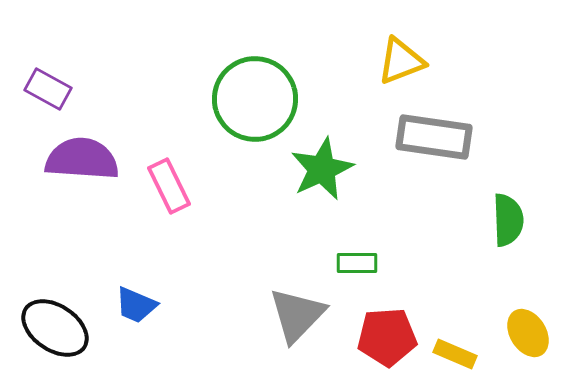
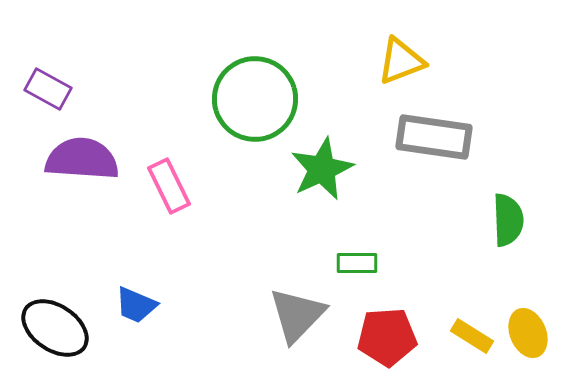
yellow ellipse: rotated 9 degrees clockwise
yellow rectangle: moved 17 px right, 18 px up; rotated 9 degrees clockwise
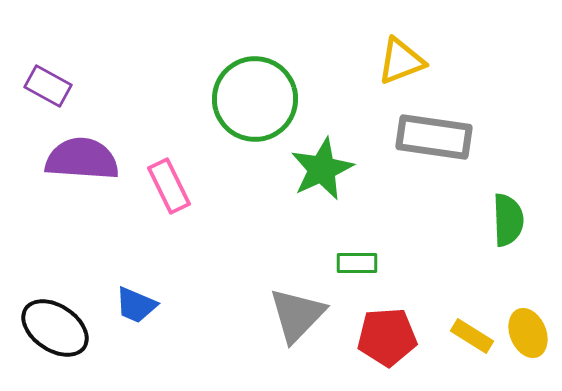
purple rectangle: moved 3 px up
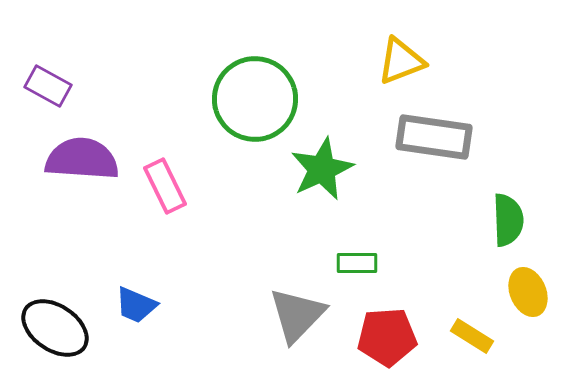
pink rectangle: moved 4 px left
yellow ellipse: moved 41 px up
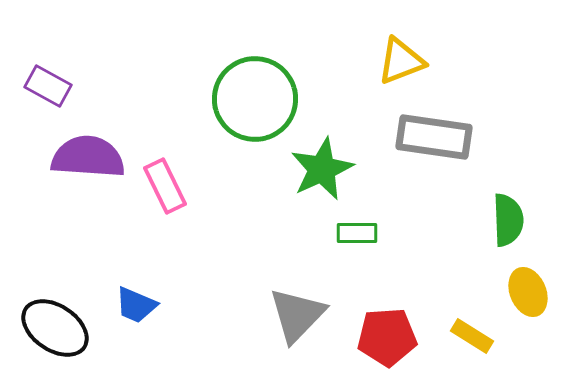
purple semicircle: moved 6 px right, 2 px up
green rectangle: moved 30 px up
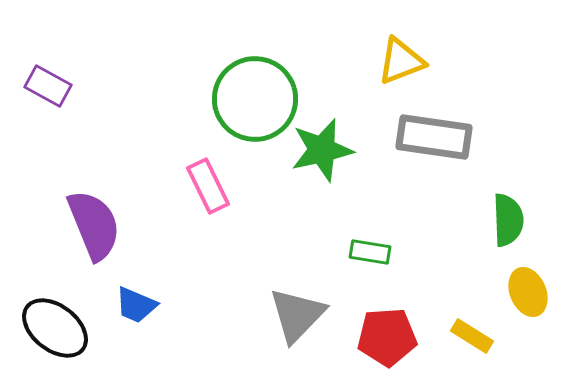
purple semicircle: moved 6 px right, 68 px down; rotated 64 degrees clockwise
green star: moved 19 px up; rotated 12 degrees clockwise
pink rectangle: moved 43 px right
green rectangle: moved 13 px right, 19 px down; rotated 9 degrees clockwise
black ellipse: rotated 4 degrees clockwise
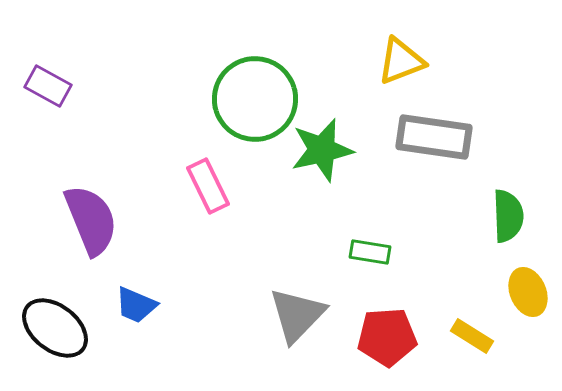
green semicircle: moved 4 px up
purple semicircle: moved 3 px left, 5 px up
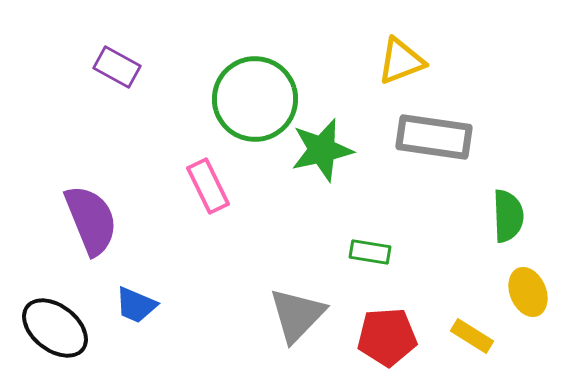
purple rectangle: moved 69 px right, 19 px up
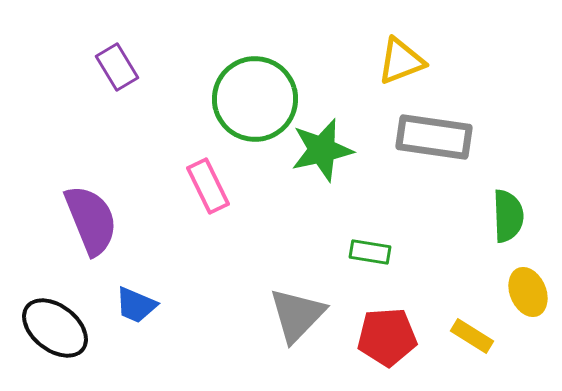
purple rectangle: rotated 30 degrees clockwise
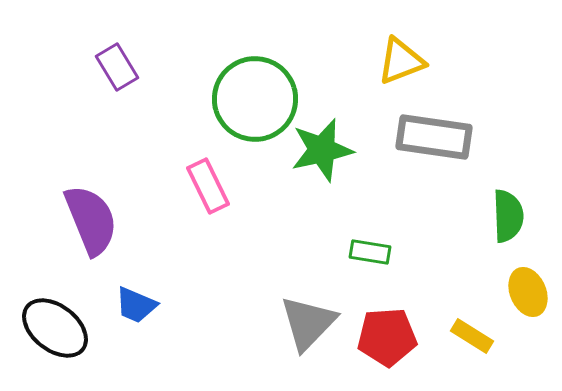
gray triangle: moved 11 px right, 8 px down
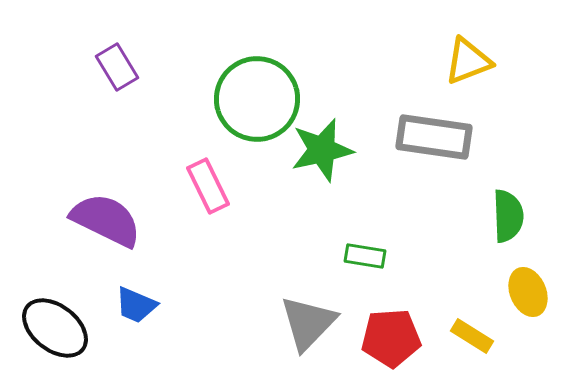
yellow triangle: moved 67 px right
green circle: moved 2 px right
purple semicircle: moved 15 px right; rotated 42 degrees counterclockwise
green rectangle: moved 5 px left, 4 px down
red pentagon: moved 4 px right, 1 px down
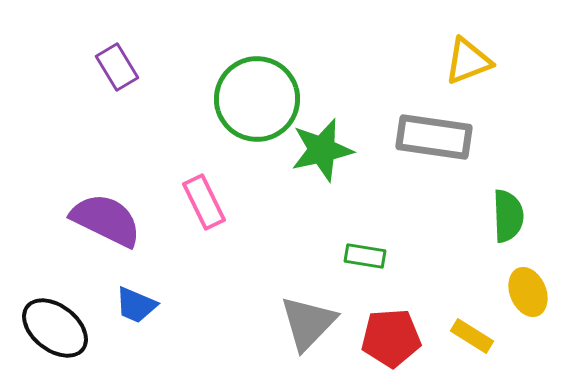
pink rectangle: moved 4 px left, 16 px down
